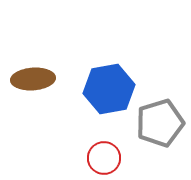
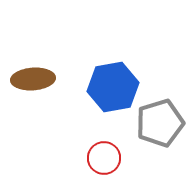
blue hexagon: moved 4 px right, 2 px up
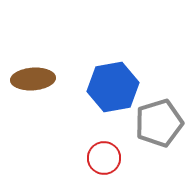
gray pentagon: moved 1 px left
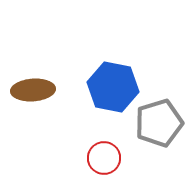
brown ellipse: moved 11 px down
blue hexagon: rotated 21 degrees clockwise
